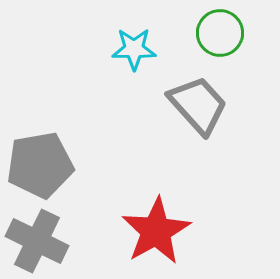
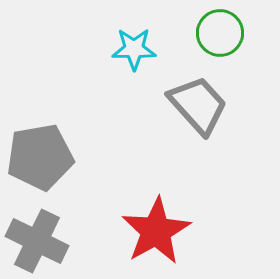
gray pentagon: moved 8 px up
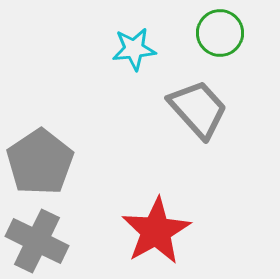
cyan star: rotated 6 degrees counterclockwise
gray trapezoid: moved 4 px down
gray pentagon: moved 5 px down; rotated 24 degrees counterclockwise
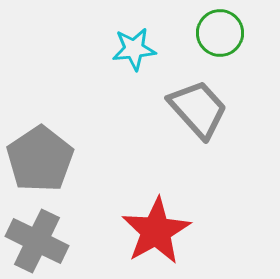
gray pentagon: moved 3 px up
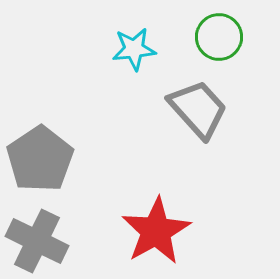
green circle: moved 1 px left, 4 px down
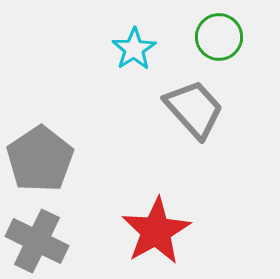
cyan star: rotated 27 degrees counterclockwise
gray trapezoid: moved 4 px left
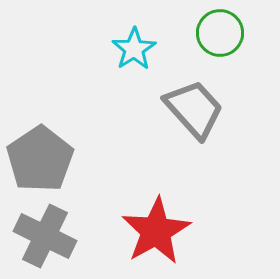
green circle: moved 1 px right, 4 px up
gray cross: moved 8 px right, 5 px up
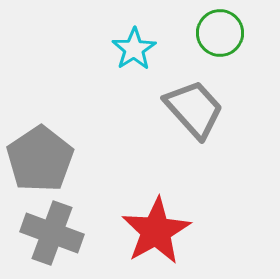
gray cross: moved 7 px right, 3 px up; rotated 6 degrees counterclockwise
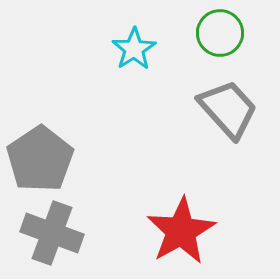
gray trapezoid: moved 34 px right
red star: moved 25 px right
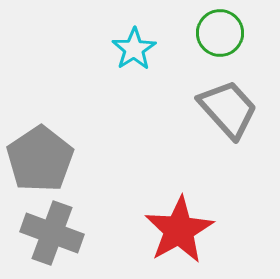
red star: moved 2 px left, 1 px up
